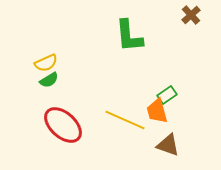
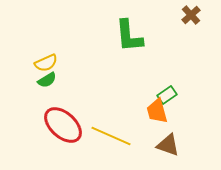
green semicircle: moved 2 px left
yellow line: moved 14 px left, 16 px down
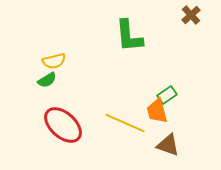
yellow semicircle: moved 8 px right, 2 px up; rotated 10 degrees clockwise
yellow line: moved 14 px right, 13 px up
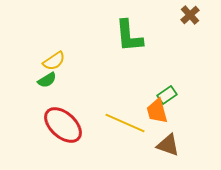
brown cross: moved 1 px left
yellow semicircle: rotated 20 degrees counterclockwise
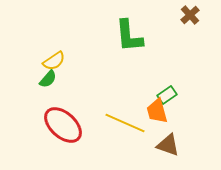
green semicircle: moved 1 px right, 1 px up; rotated 18 degrees counterclockwise
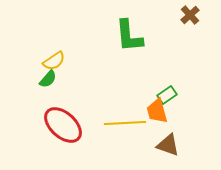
yellow line: rotated 27 degrees counterclockwise
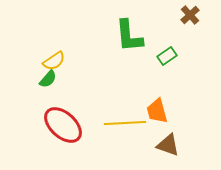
green rectangle: moved 39 px up
